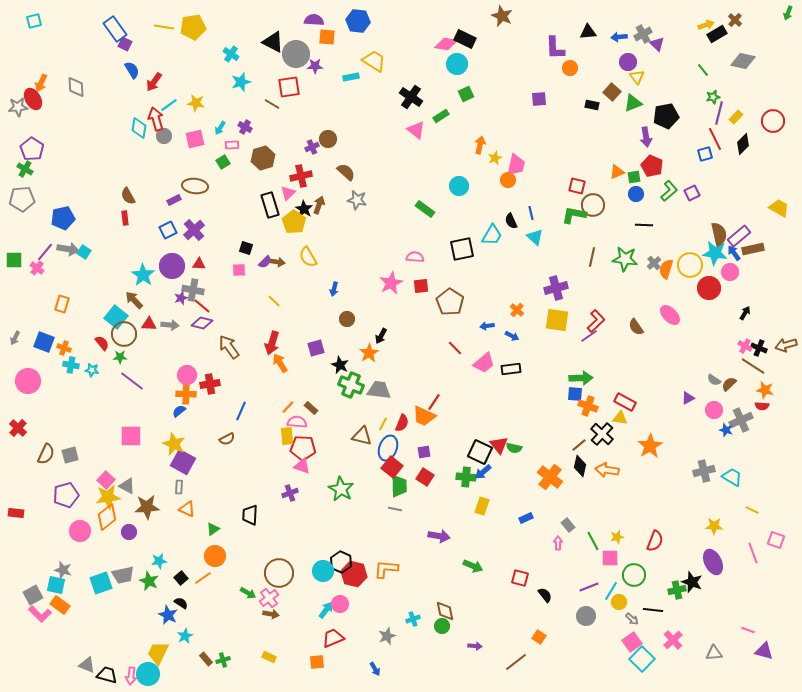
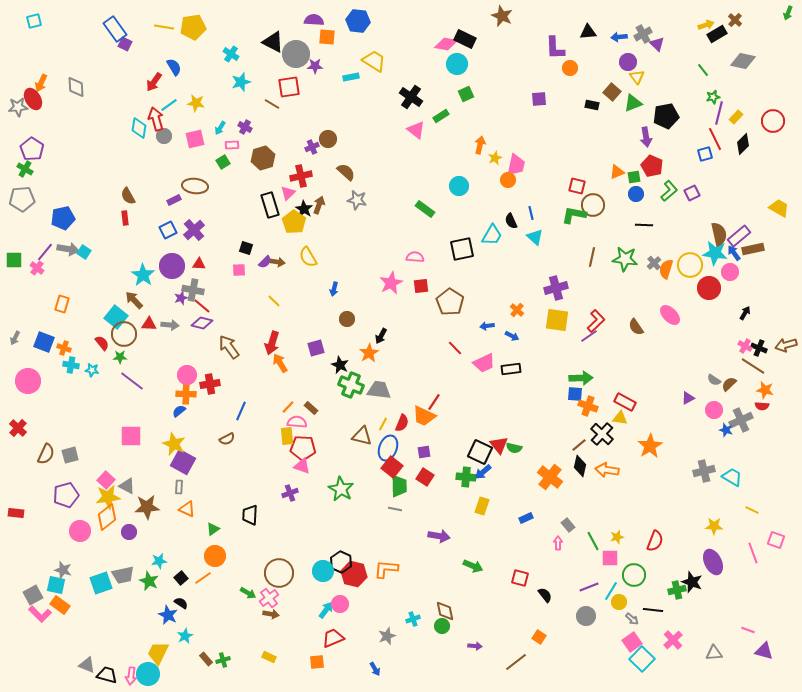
blue semicircle at (132, 70): moved 42 px right, 3 px up
pink trapezoid at (484, 363): rotated 15 degrees clockwise
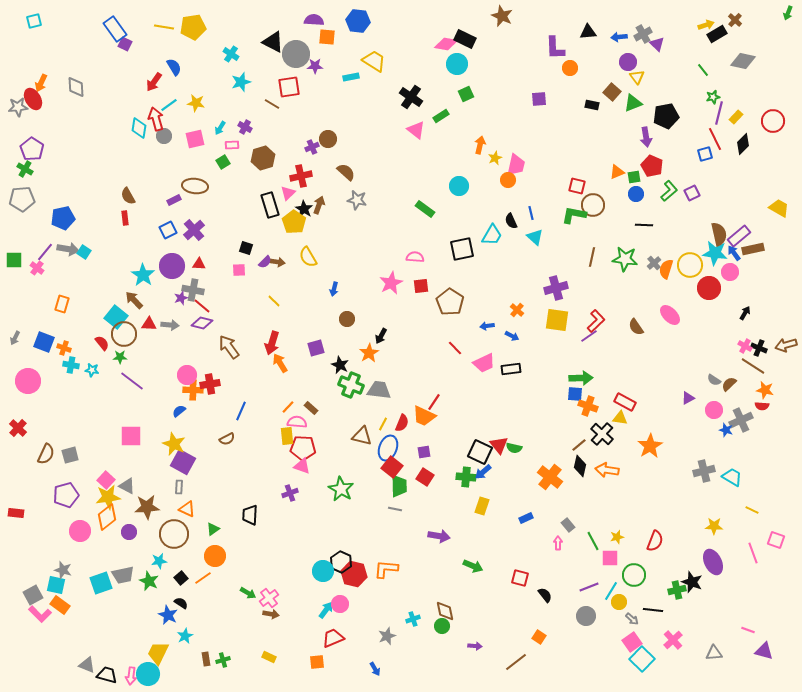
orange cross at (186, 394): moved 7 px right, 4 px up
brown circle at (279, 573): moved 105 px left, 39 px up
brown rectangle at (206, 659): rotated 32 degrees clockwise
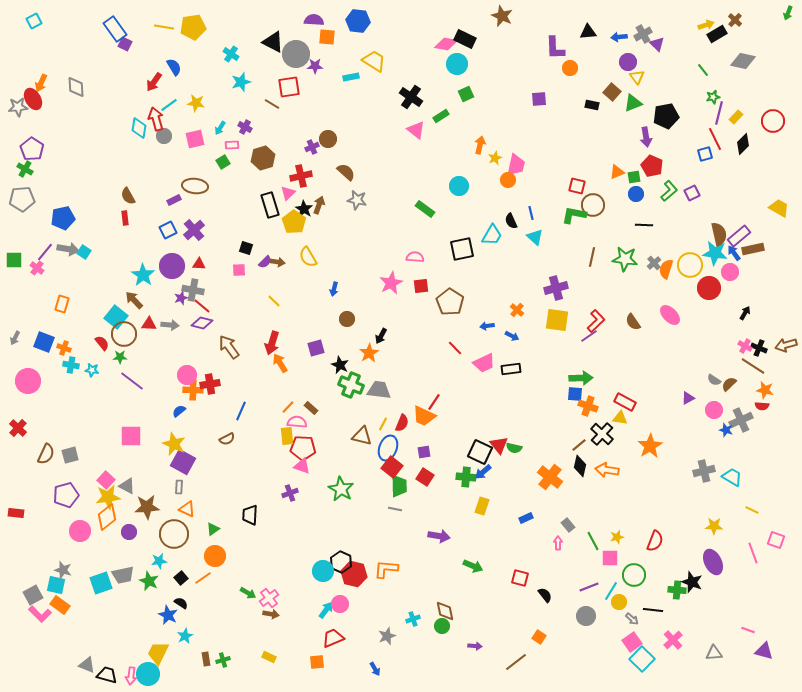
cyan square at (34, 21): rotated 14 degrees counterclockwise
brown semicircle at (636, 327): moved 3 px left, 5 px up
green cross at (677, 590): rotated 18 degrees clockwise
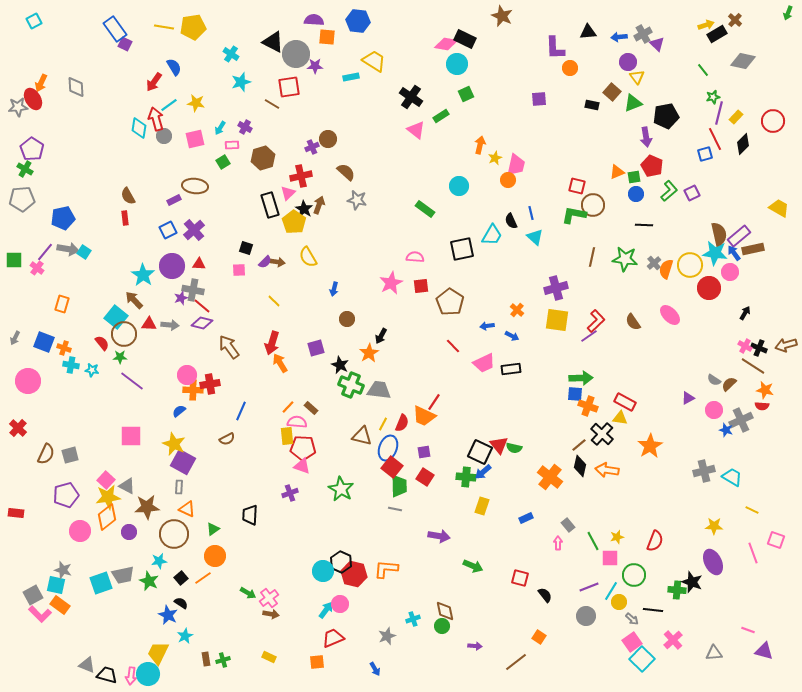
red line at (455, 348): moved 2 px left, 2 px up
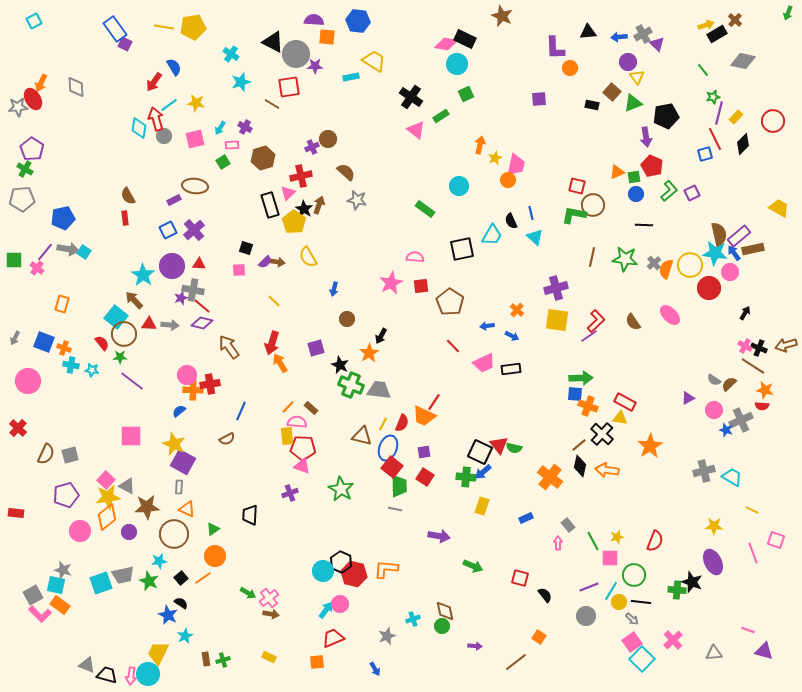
black line at (653, 610): moved 12 px left, 8 px up
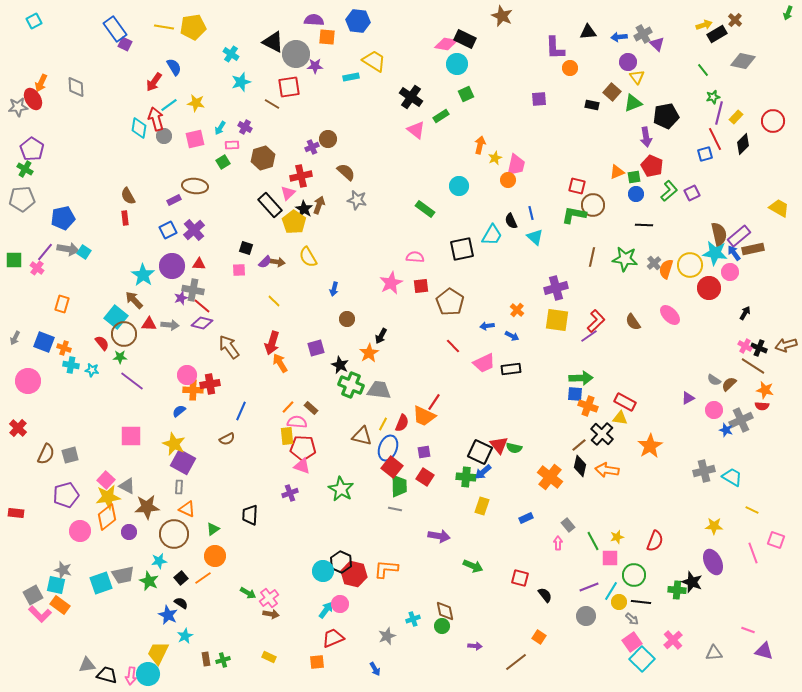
yellow arrow at (706, 25): moved 2 px left
black rectangle at (270, 205): rotated 25 degrees counterclockwise
gray triangle at (87, 665): rotated 30 degrees counterclockwise
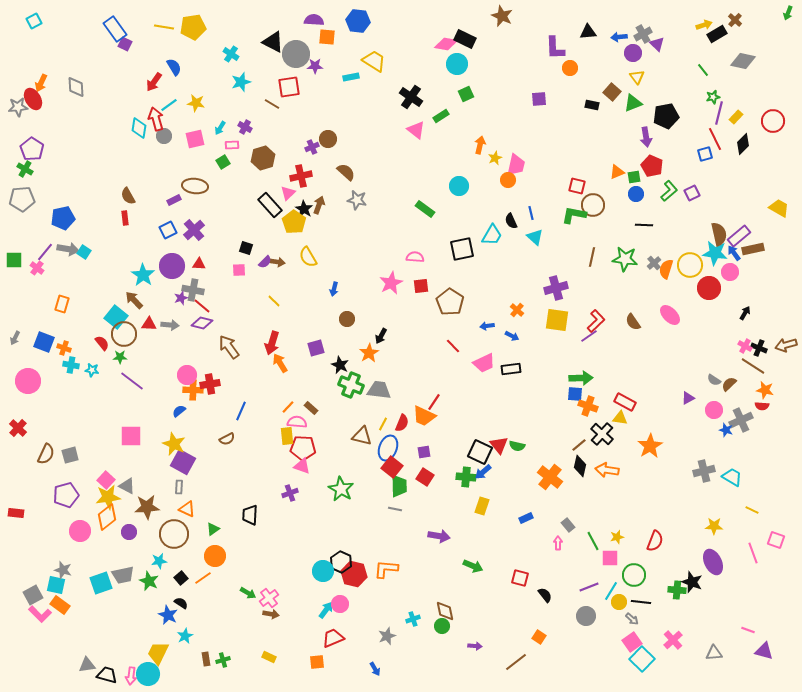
purple circle at (628, 62): moved 5 px right, 9 px up
green semicircle at (514, 448): moved 3 px right, 2 px up
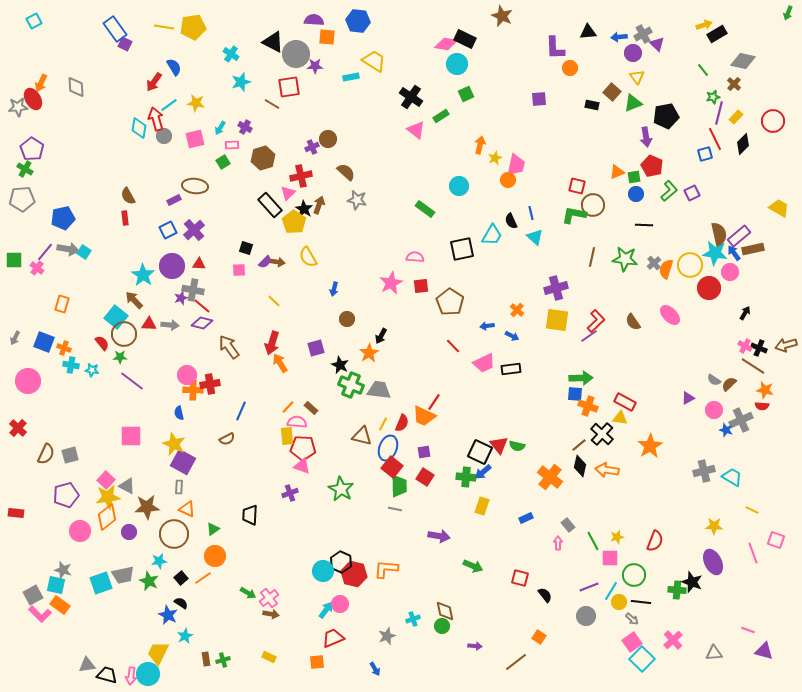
brown cross at (735, 20): moved 1 px left, 64 px down
blue semicircle at (179, 411): moved 2 px down; rotated 64 degrees counterclockwise
